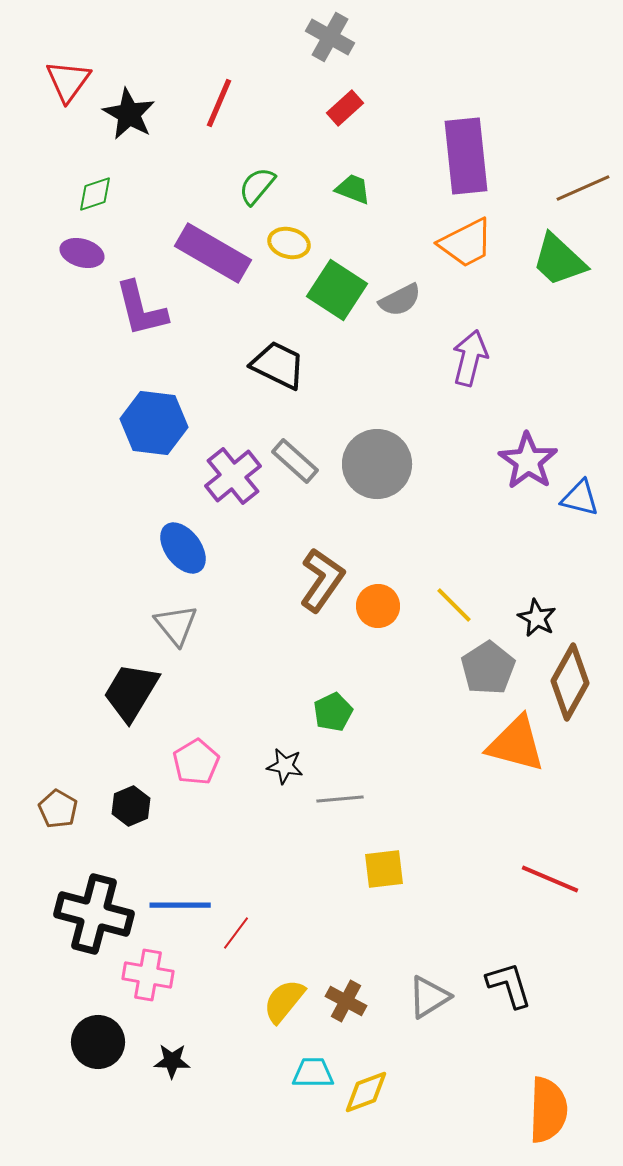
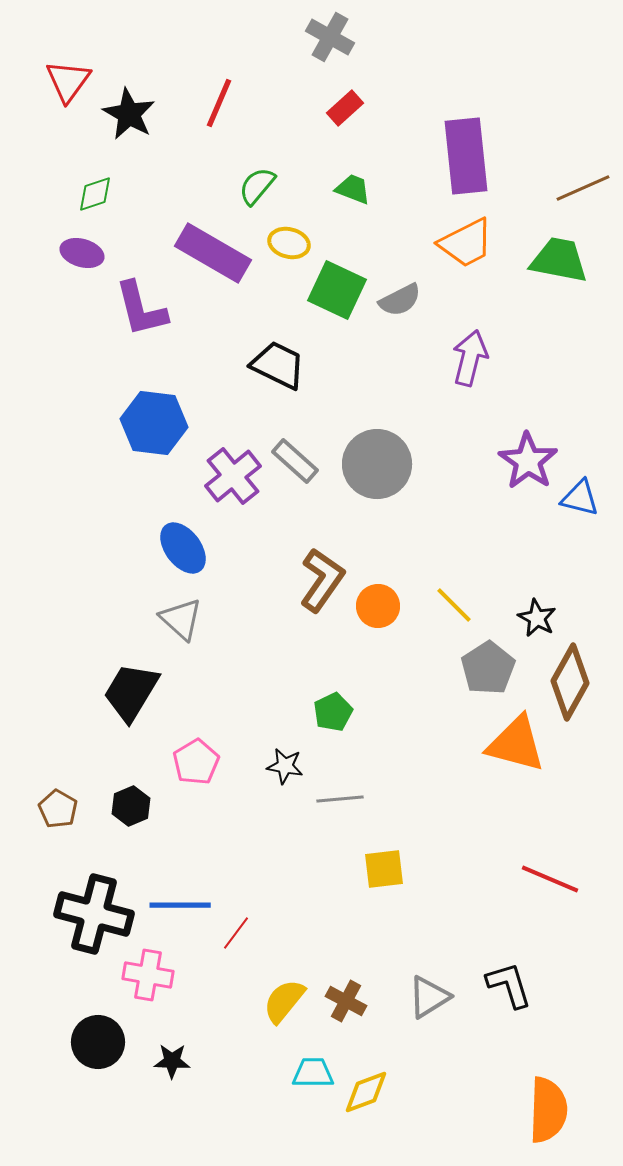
green trapezoid at (559, 260): rotated 148 degrees clockwise
green square at (337, 290): rotated 8 degrees counterclockwise
gray triangle at (176, 625): moved 5 px right, 6 px up; rotated 9 degrees counterclockwise
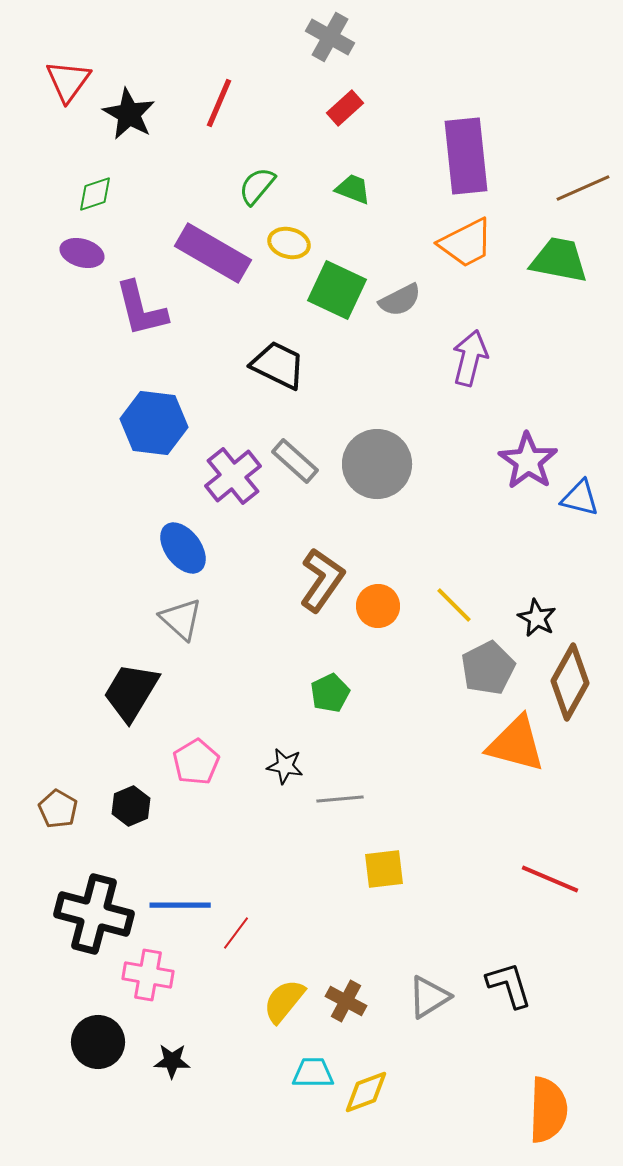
gray pentagon at (488, 668): rotated 6 degrees clockwise
green pentagon at (333, 712): moved 3 px left, 19 px up
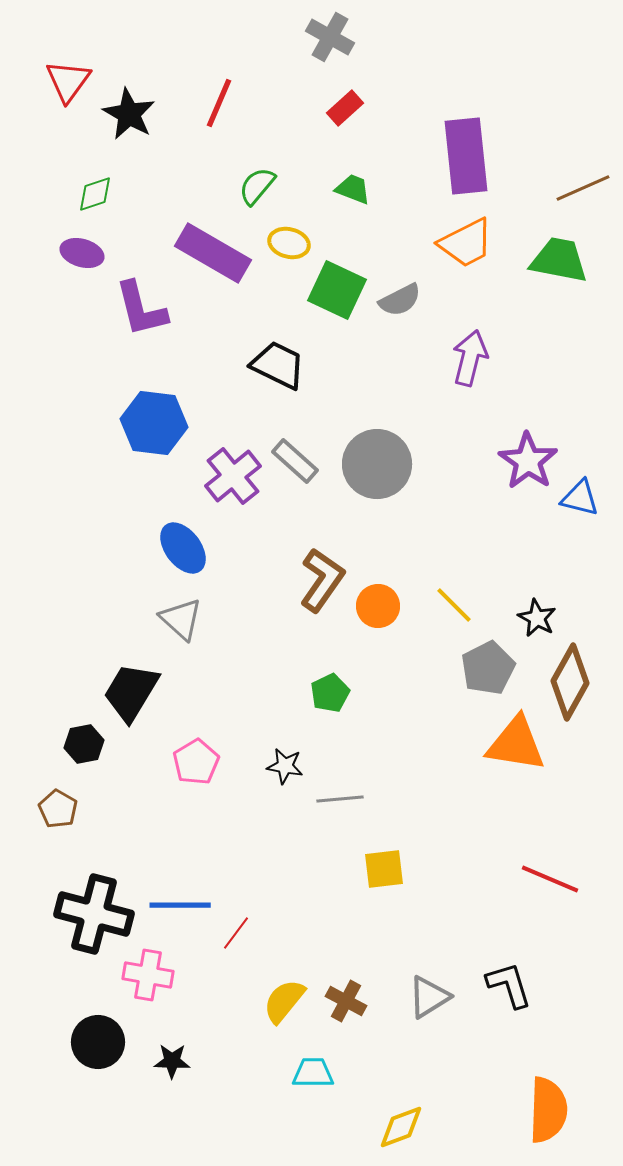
orange triangle at (516, 744): rotated 6 degrees counterclockwise
black hexagon at (131, 806): moved 47 px left, 62 px up; rotated 12 degrees clockwise
yellow diamond at (366, 1092): moved 35 px right, 35 px down
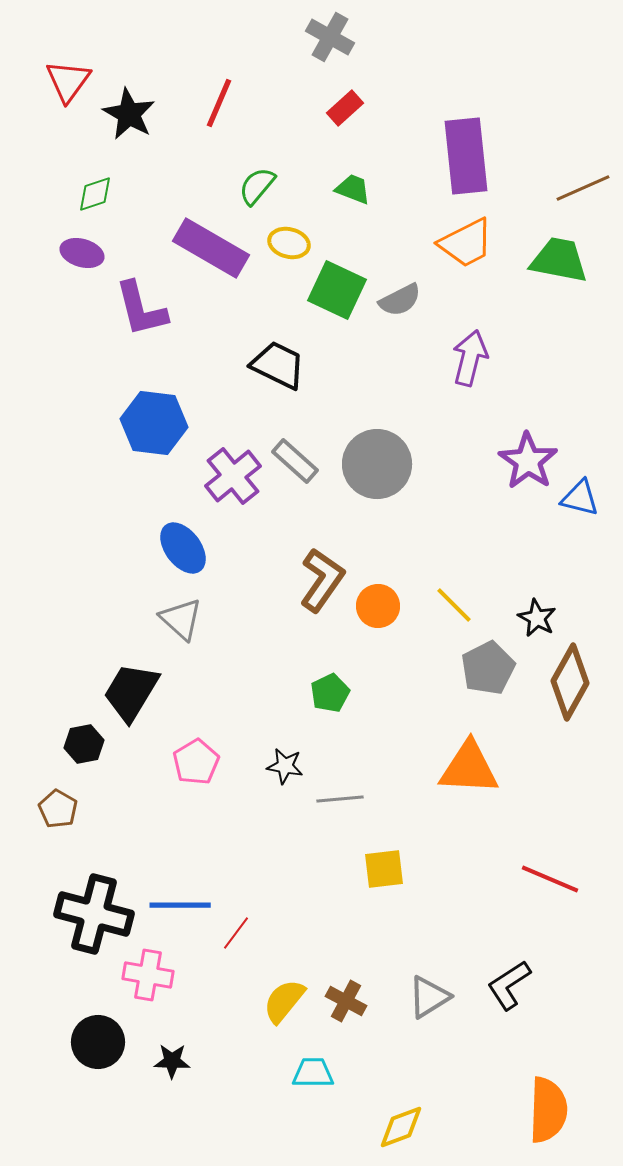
purple rectangle at (213, 253): moved 2 px left, 5 px up
orange triangle at (516, 744): moved 47 px left, 24 px down; rotated 6 degrees counterclockwise
black L-shape at (509, 985): rotated 106 degrees counterclockwise
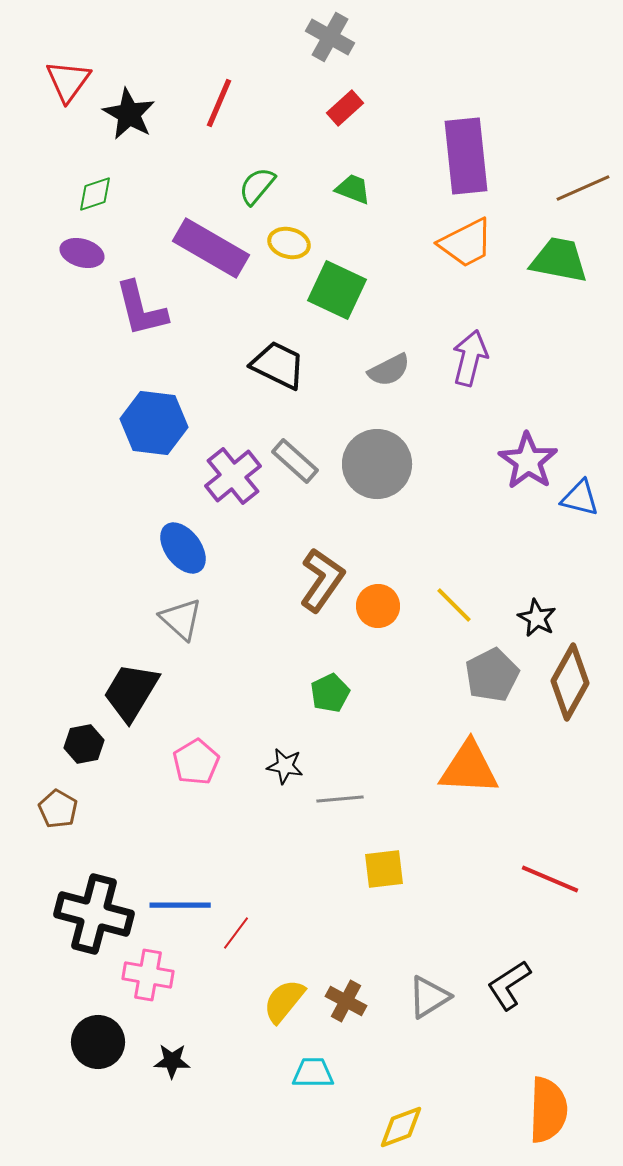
gray semicircle at (400, 300): moved 11 px left, 70 px down
gray pentagon at (488, 668): moved 4 px right, 7 px down
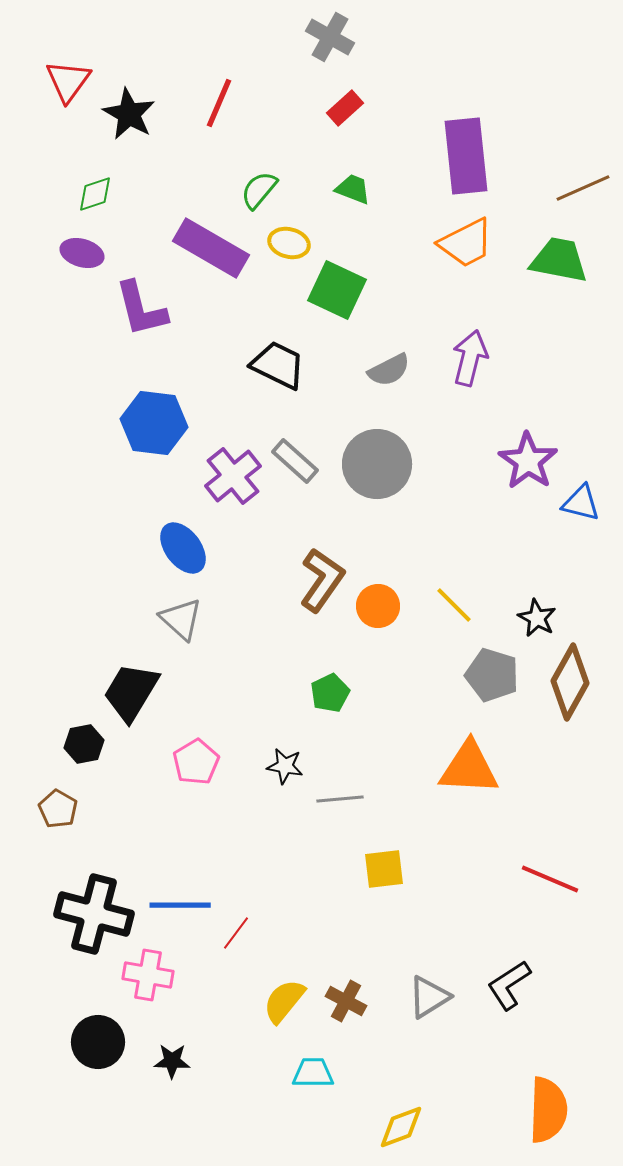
green semicircle at (257, 186): moved 2 px right, 4 px down
blue triangle at (580, 498): moved 1 px right, 5 px down
gray pentagon at (492, 675): rotated 28 degrees counterclockwise
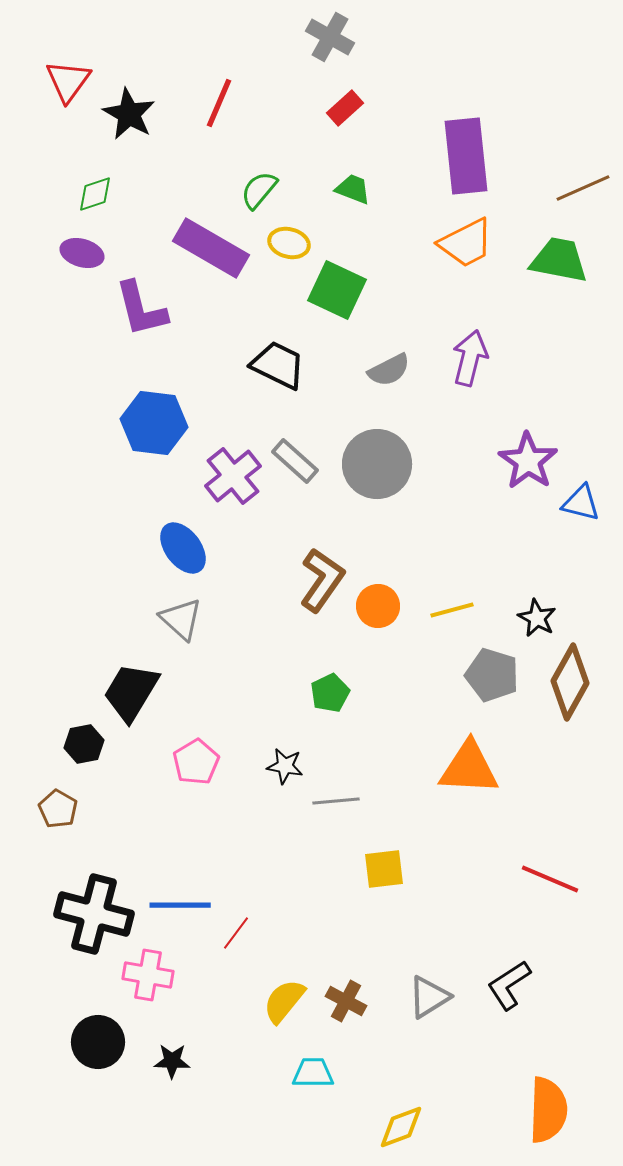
yellow line at (454, 605): moved 2 px left, 5 px down; rotated 60 degrees counterclockwise
gray line at (340, 799): moved 4 px left, 2 px down
